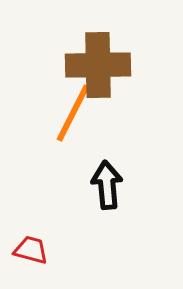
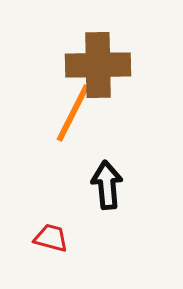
red trapezoid: moved 20 px right, 12 px up
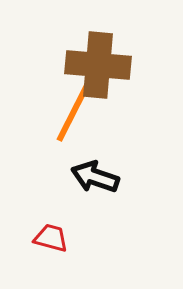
brown cross: rotated 6 degrees clockwise
black arrow: moved 12 px left, 8 px up; rotated 66 degrees counterclockwise
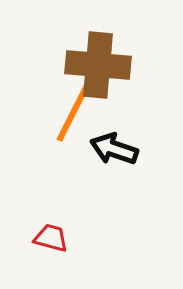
black arrow: moved 19 px right, 28 px up
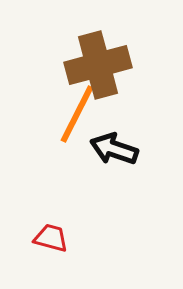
brown cross: rotated 20 degrees counterclockwise
orange line: moved 4 px right, 1 px down
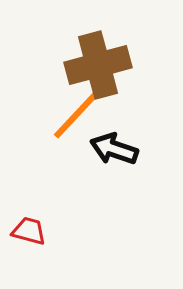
orange line: rotated 16 degrees clockwise
red trapezoid: moved 22 px left, 7 px up
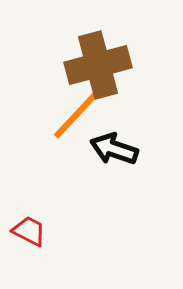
red trapezoid: rotated 12 degrees clockwise
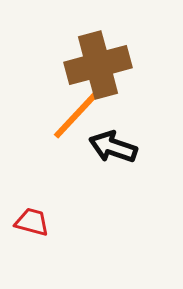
black arrow: moved 1 px left, 2 px up
red trapezoid: moved 3 px right, 9 px up; rotated 12 degrees counterclockwise
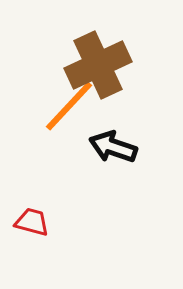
brown cross: rotated 10 degrees counterclockwise
orange line: moved 8 px left, 8 px up
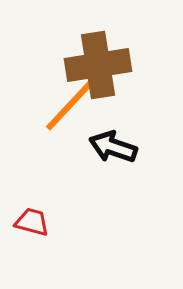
brown cross: rotated 16 degrees clockwise
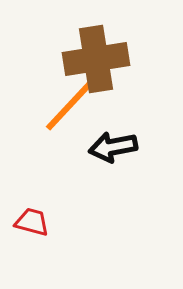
brown cross: moved 2 px left, 6 px up
black arrow: rotated 30 degrees counterclockwise
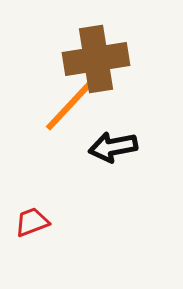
red trapezoid: rotated 36 degrees counterclockwise
